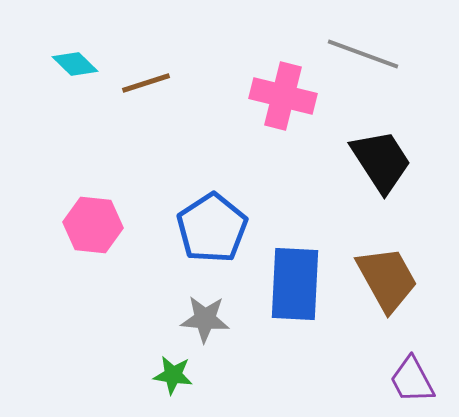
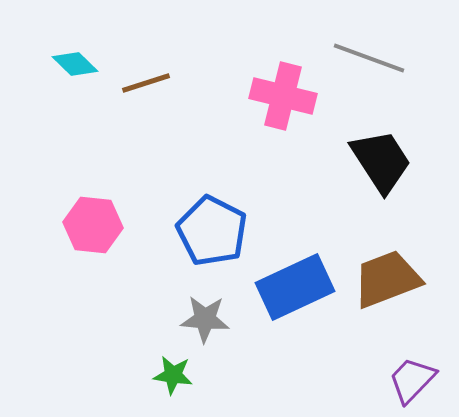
gray line: moved 6 px right, 4 px down
blue pentagon: moved 3 px down; rotated 12 degrees counterclockwise
brown trapezoid: rotated 82 degrees counterclockwise
blue rectangle: moved 3 px down; rotated 62 degrees clockwise
purple trapezoid: rotated 72 degrees clockwise
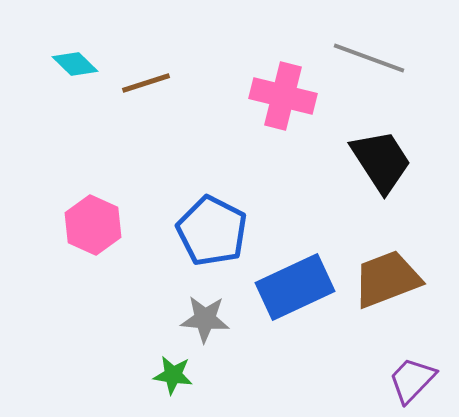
pink hexagon: rotated 18 degrees clockwise
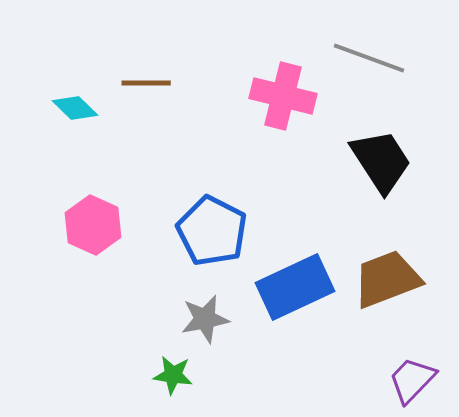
cyan diamond: moved 44 px down
brown line: rotated 18 degrees clockwise
gray star: rotated 15 degrees counterclockwise
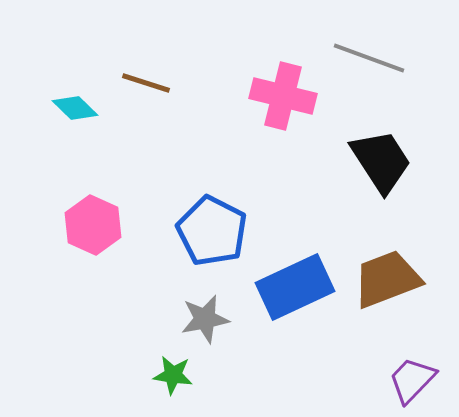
brown line: rotated 18 degrees clockwise
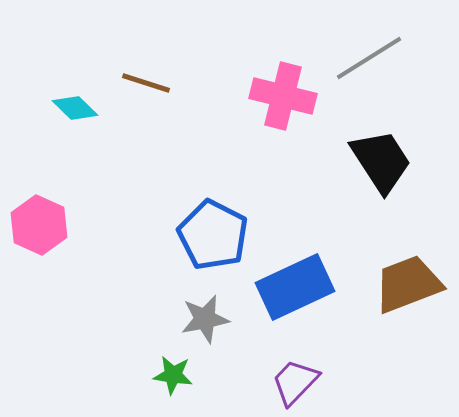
gray line: rotated 52 degrees counterclockwise
pink hexagon: moved 54 px left
blue pentagon: moved 1 px right, 4 px down
brown trapezoid: moved 21 px right, 5 px down
purple trapezoid: moved 117 px left, 2 px down
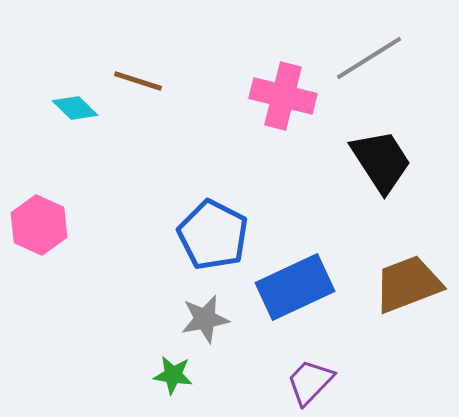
brown line: moved 8 px left, 2 px up
purple trapezoid: moved 15 px right
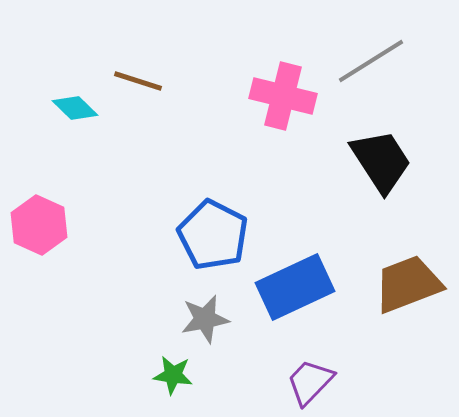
gray line: moved 2 px right, 3 px down
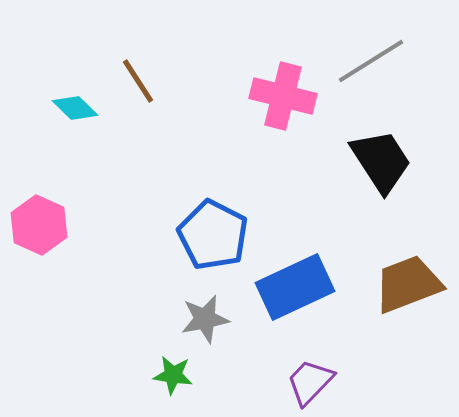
brown line: rotated 39 degrees clockwise
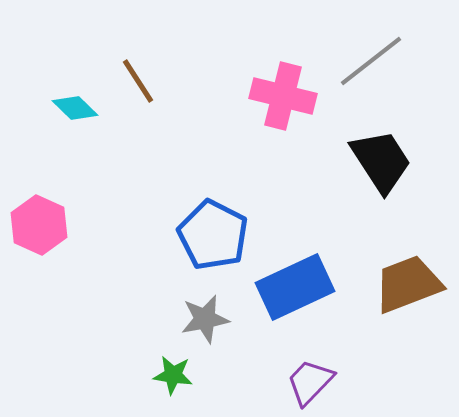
gray line: rotated 6 degrees counterclockwise
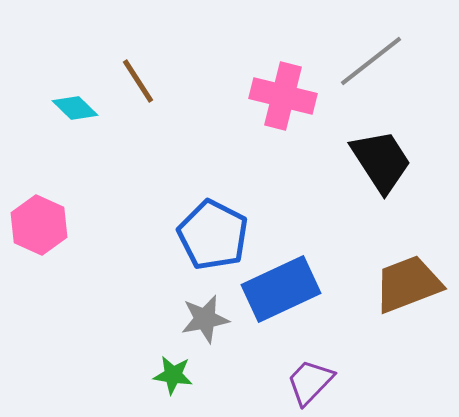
blue rectangle: moved 14 px left, 2 px down
